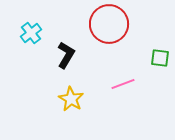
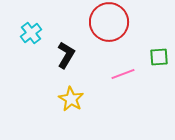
red circle: moved 2 px up
green square: moved 1 px left, 1 px up; rotated 12 degrees counterclockwise
pink line: moved 10 px up
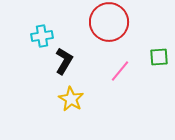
cyan cross: moved 11 px right, 3 px down; rotated 30 degrees clockwise
black L-shape: moved 2 px left, 6 px down
pink line: moved 3 px left, 3 px up; rotated 30 degrees counterclockwise
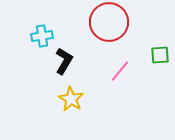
green square: moved 1 px right, 2 px up
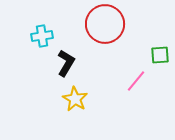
red circle: moved 4 px left, 2 px down
black L-shape: moved 2 px right, 2 px down
pink line: moved 16 px right, 10 px down
yellow star: moved 4 px right
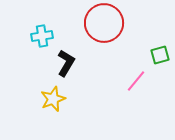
red circle: moved 1 px left, 1 px up
green square: rotated 12 degrees counterclockwise
yellow star: moved 22 px left; rotated 20 degrees clockwise
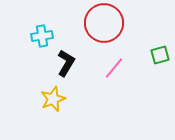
pink line: moved 22 px left, 13 px up
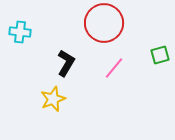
cyan cross: moved 22 px left, 4 px up; rotated 15 degrees clockwise
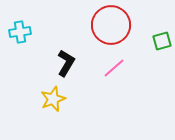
red circle: moved 7 px right, 2 px down
cyan cross: rotated 15 degrees counterclockwise
green square: moved 2 px right, 14 px up
pink line: rotated 10 degrees clockwise
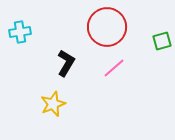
red circle: moved 4 px left, 2 px down
yellow star: moved 5 px down
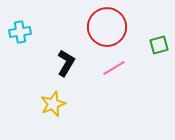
green square: moved 3 px left, 4 px down
pink line: rotated 10 degrees clockwise
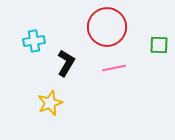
cyan cross: moved 14 px right, 9 px down
green square: rotated 18 degrees clockwise
pink line: rotated 20 degrees clockwise
yellow star: moved 3 px left, 1 px up
